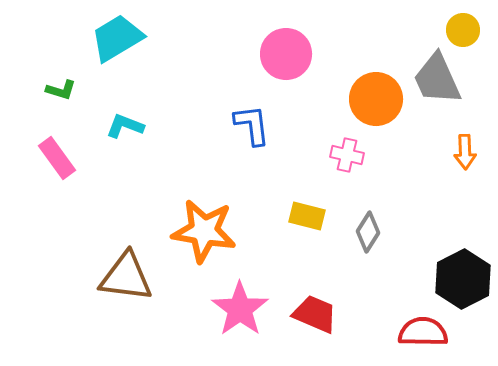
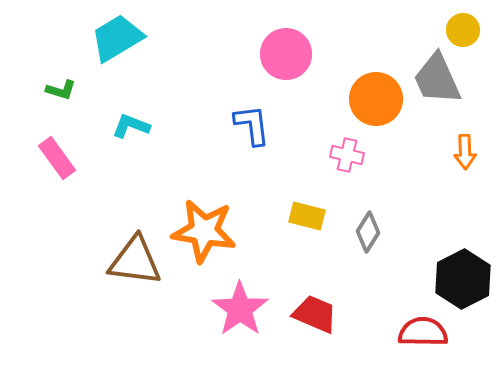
cyan L-shape: moved 6 px right
brown triangle: moved 9 px right, 16 px up
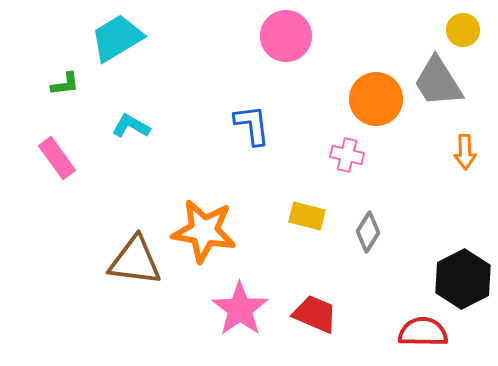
pink circle: moved 18 px up
gray trapezoid: moved 1 px right, 3 px down; rotated 8 degrees counterclockwise
green L-shape: moved 4 px right, 6 px up; rotated 24 degrees counterclockwise
cyan L-shape: rotated 9 degrees clockwise
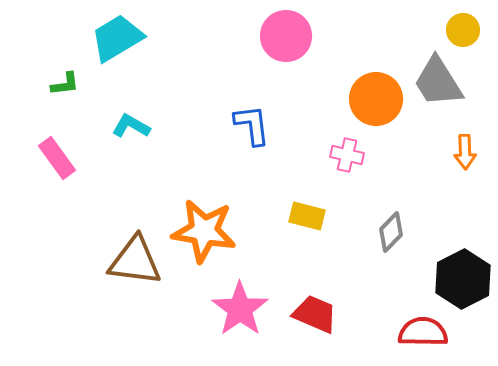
gray diamond: moved 23 px right; rotated 12 degrees clockwise
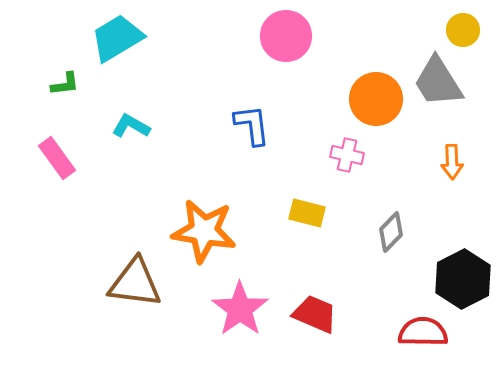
orange arrow: moved 13 px left, 10 px down
yellow rectangle: moved 3 px up
brown triangle: moved 22 px down
